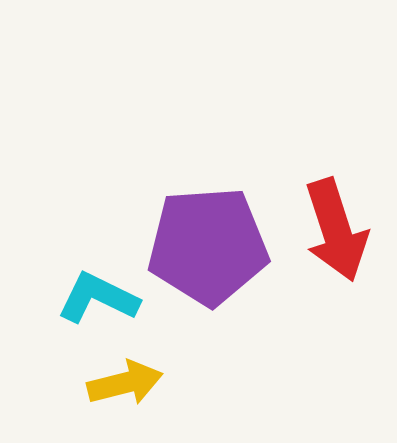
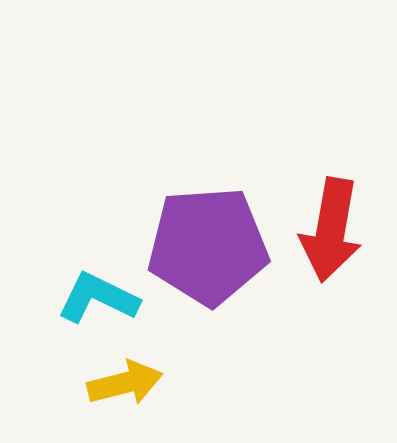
red arrow: moved 5 px left; rotated 28 degrees clockwise
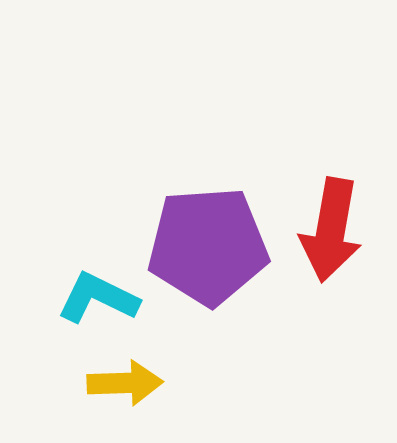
yellow arrow: rotated 12 degrees clockwise
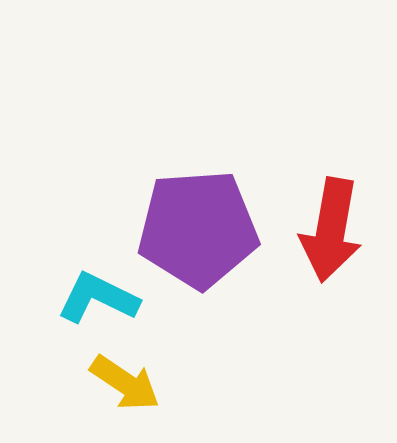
purple pentagon: moved 10 px left, 17 px up
yellow arrow: rotated 36 degrees clockwise
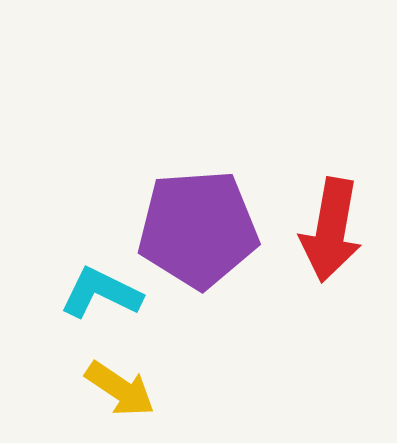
cyan L-shape: moved 3 px right, 5 px up
yellow arrow: moved 5 px left, 6 px down
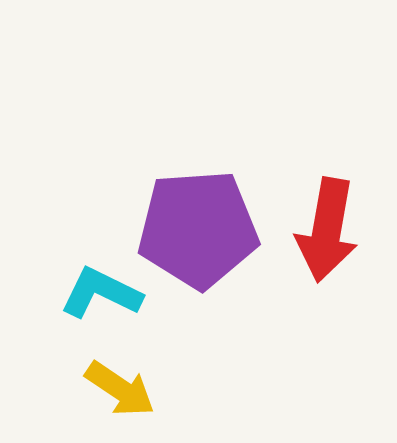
red arrow: moved 4 px left
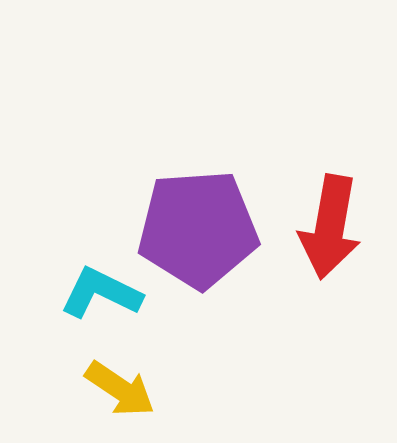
red arrow: moved 3 px right, 3 px up
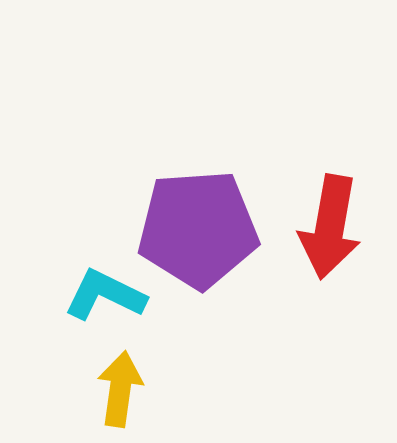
cyan L-shape: moved 4 px right, 2 px down
yellow arrow: rotated 116 degrees counterclockwise
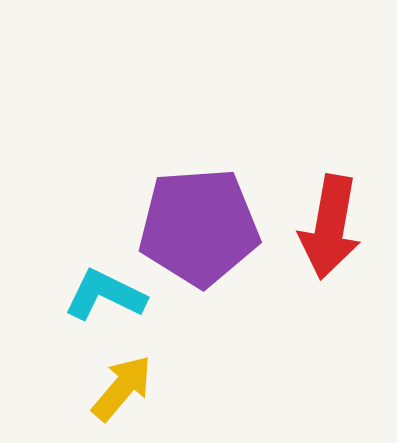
purple pentagon: moved 1 px right, 2 px up
yellow arrow: moved 2 px right, 1 px up; rotated 32 degrees clockwise
